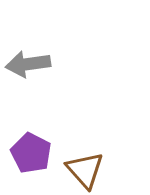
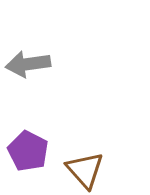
purple pentagon: moved 3 px left, 2 px up
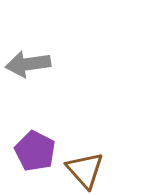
purple pentagon: moved 7 px right
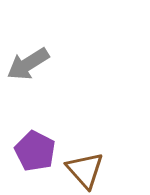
gray arrow: rotated 24 degrees counterclockwise
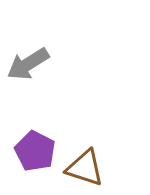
brown triangle: moved 2 px up; rotated 30 degrees counterclockwise
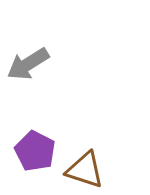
brown triangle: moved 2 px down
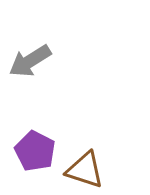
gray arrow: moved 2 px right, 3 px up
